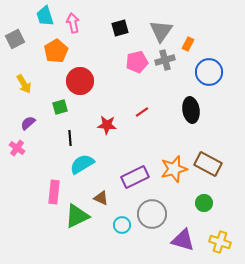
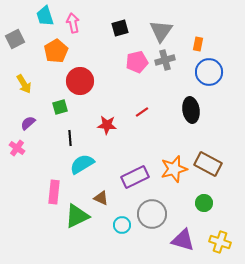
orange rectangle: moved 10 px right; rotated 16 degrees counterclockwise
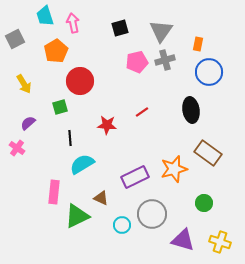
brown rectangle: moved 11 px up; rotated 8 degrees clockwise
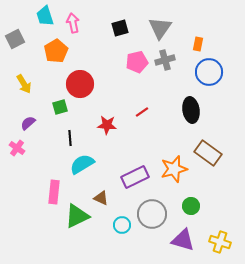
gray triangle: moved 1 px left, 3 px up
red circle: moved 3 px down
green circle: moved 13 px left, 3 px down
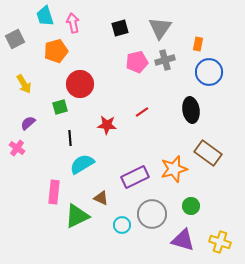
orange pentagon: rotated 15 degrees clockwise
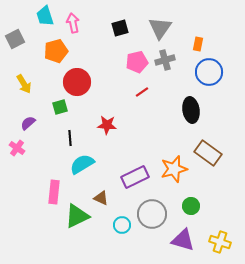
red circle: moved 3 px left, 2 px up
red line: moved 20 px up
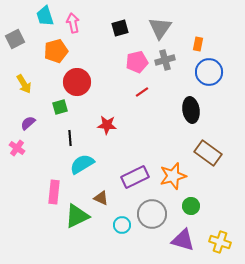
orange star: moved 1 px left, 7 px down
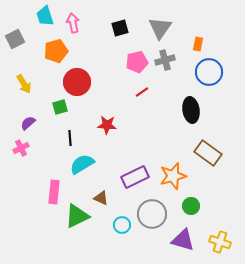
pink cross: moved 4 px right; rotated 28 degrees clockwise
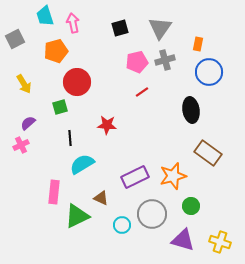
pink cross: moved 3 px up
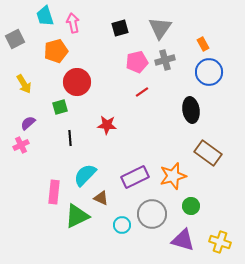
orange rectangle: moved 5 px right; rotated 40 degrees counterclockwise
cyan semicircle: moved 3 px right, 11 px down; rotated 15 degrees counterclockwise
